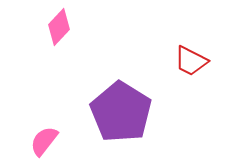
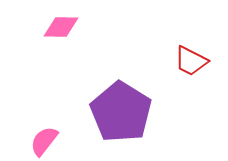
pink diamond: moved 2 px right; rotated 48 degrees clockwise
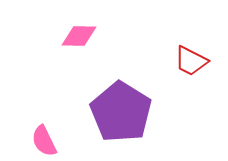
pink diamond: moved 18 px right, 9 px down
pink semicircle: rotated 64 degrees counterclockwise
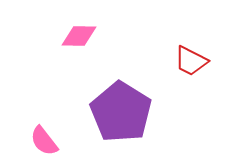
pink semicircle: rotated 12 degrees counterclockwise
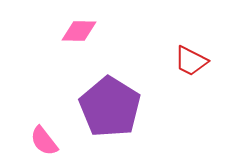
pink diamond: moved 5 px up
purple pentagon: moved 11 px left, 5 px up
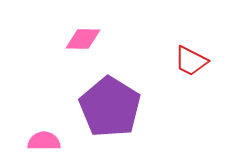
pink diamond: moved 4 px right, 8 px down
pink semicircle: rotated 128 degrees clockwise
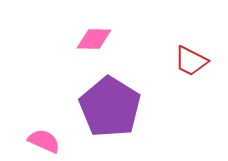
pink diamond: moved 11 px right
pink semicircle: rotated 24 degrees clockwise
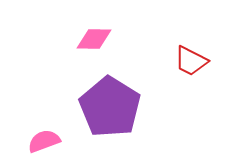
pink semicircle: rotated 44 degrees counterclockwise
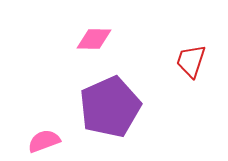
red trapezoid: rotated 81 degrees clockwise
purple pentagon: rotated 16 degrees clockwise
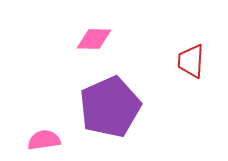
red trapezoid: rotated 15 degrees counterclockwise
pink semicircle: moved 1 px up; rotated 12 degrees clockwise
